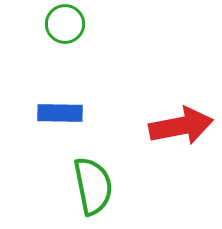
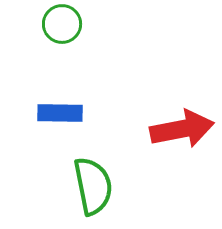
green circle: moved 3 px left
red arrow: moved 1 px right, 3 px down
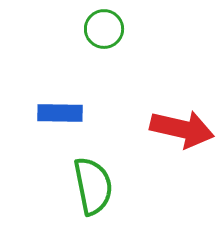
green circle: moved 42 px right, 5 px down
red arrow: rotated 24 degrees clockwise
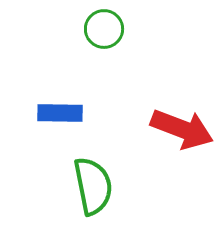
red arrow: rotated 8 degrees clockwise
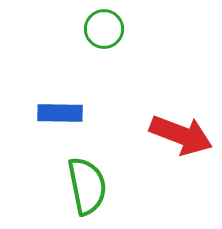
red arrow: moved 1 px left, 6 px down
green semicircle: moved 6 px left
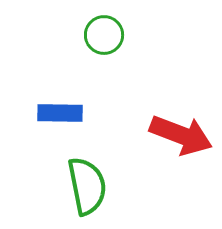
green circle: moved 6 px down
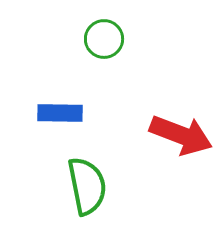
green circle: moved 4 px down
